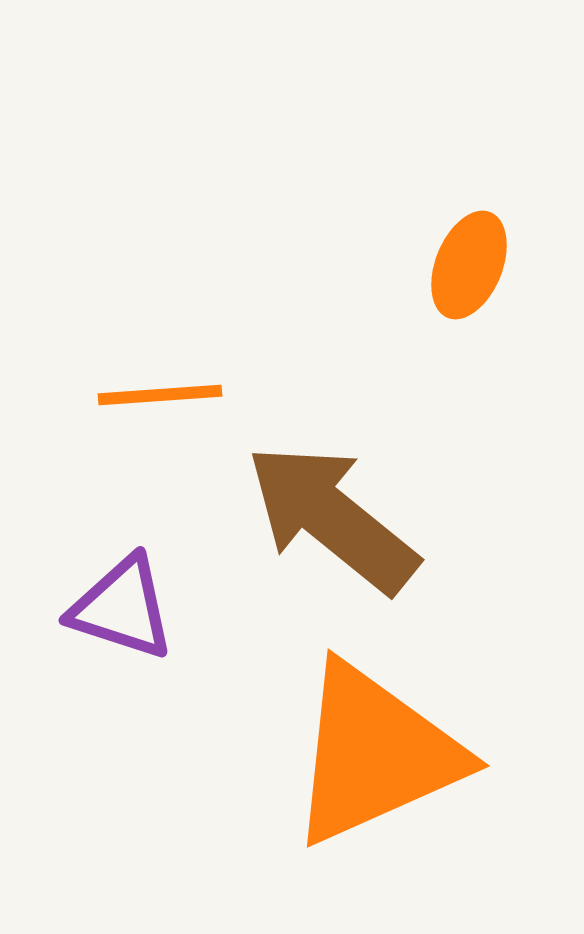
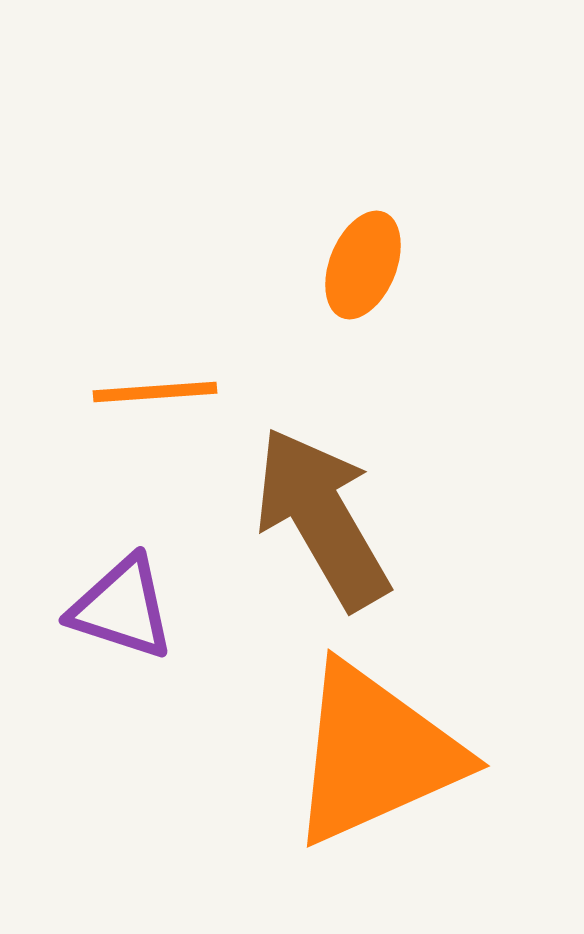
orange ellipse: moved 106 px left
orange line: moved 5 px left, 3 px up
brown arrow: moved 10 px left; rotated 21 degrees clockwise
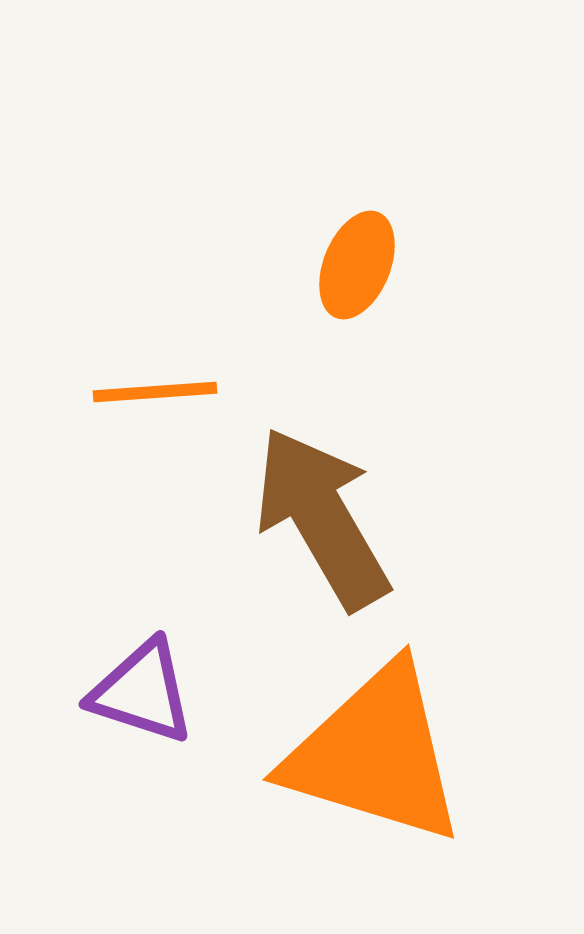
orange ellipse: moved 6 px left
purple triangle: moved 20 px right, 84 px down
orange triangle: rotated 41 degrees clockwise
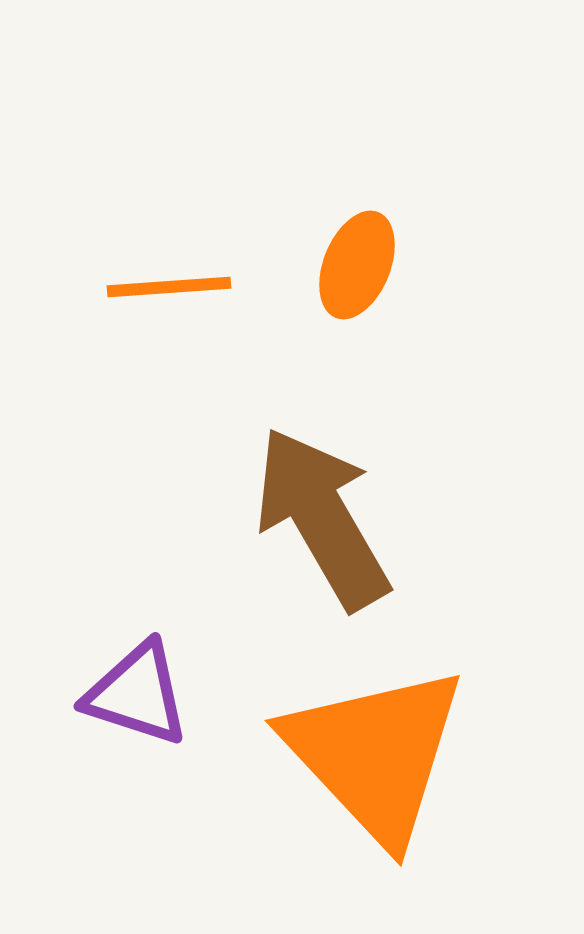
orange line: moved 14 px right, 105 px up
purple triangle: moved 5 px left, 2 px down
orange triangle: rotated 30 degrees clockwise
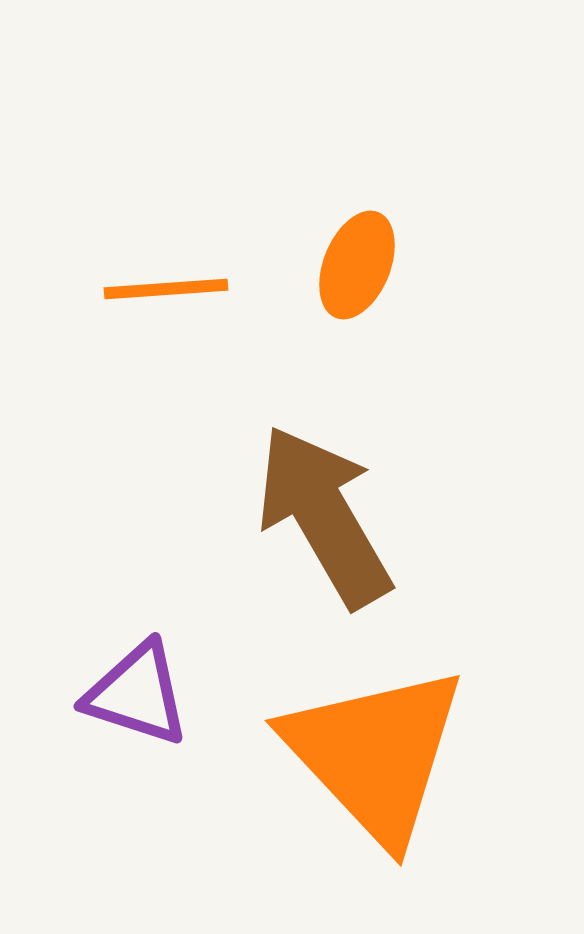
orange line: moved 3 px left, 2 px down
brown arrow: moved 2 px right, 2 px up
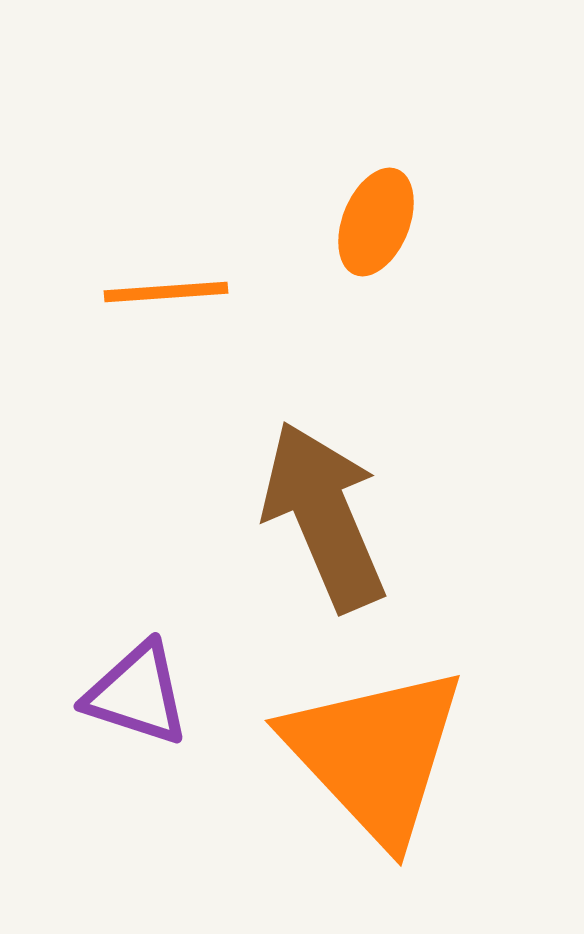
orange ellipse: moved 19 px right, 43 px up
orange line: moved 3 px down
brown arrow: rotated 7 degrees clockwise
